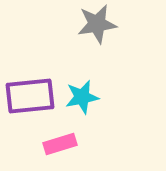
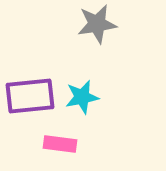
pink rectangle: rotated 24 degrees clockwise
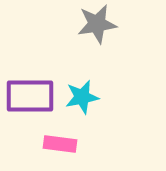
purple rectangle: rotated 6 degrees clockwise
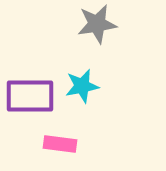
cyan star: moved 11 px up
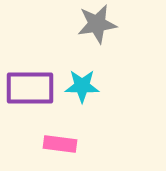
cyan star: rotated 12 degrees clockwise
purple rectangle: moved 8 px up
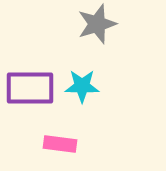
gray star: rotated 9 degrees counterclockwise
